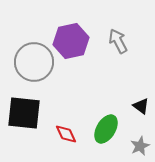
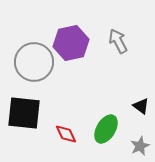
purple hexagon: moved 2 px down
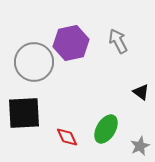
black triangle: moved 14 px up
black square: rotated 9 degrees counterclockwise
red diamond: moved 1 px right, 3 px down
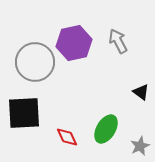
purple hexagon: moved 3 px right
gray circle: moved 1 px right
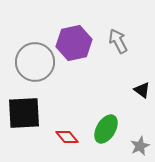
black triangle: moved 1 px right, 2 px up
red diamond: rotated 15 degrees counterclockwise
